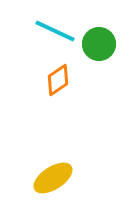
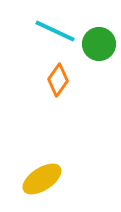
orange diamond: rotated 20 degrees counterclockwise
yellow ellipse: moved 11 px left, 1 px down
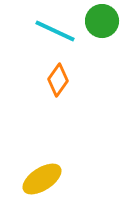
green circle: moved 3 px right, 23 px up
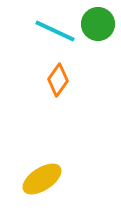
green circle: moved 4 px left, 3 px down
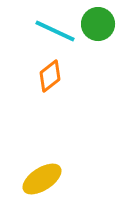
orange diamond: moved 8 px left, 4 px up; rotated 16 degrees clockwise
